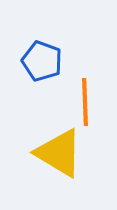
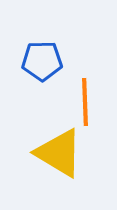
blue pentagon: rotated 21 degrees counterclockwise
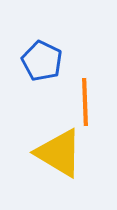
blue pentagon: rotated 27 degrees clockwise
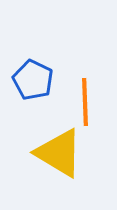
blue pentagon: moved 9 px left, 19 px down
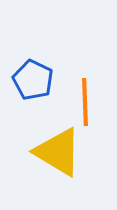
yellow triangle: moved 1 px left, 1 px up
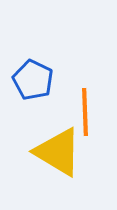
orange line: moved 10 px down
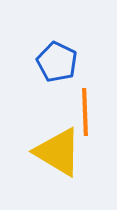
blue pentagon: moved 24 px right, 18 px up
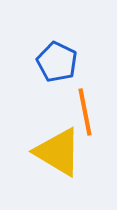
orange line: rotated 9 degrees counterclockwise
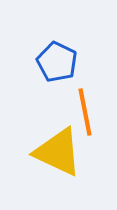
yellow triangle: rotated 6 degrees counterclockwise
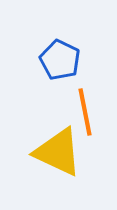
blue pentagon: moved 3 px right, 2 px up
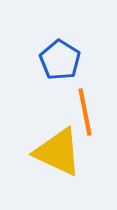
blue pentagon: rotated 6 degrees clockwise
